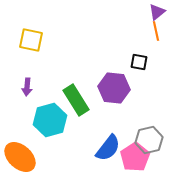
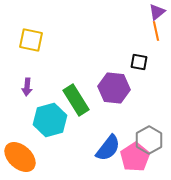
gray hexagon: rotated 16 degrees counterclockwise
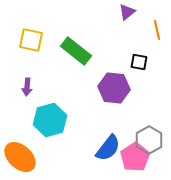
purple triangle: moved 30 px left
orange line: moved 1 px right, 1 px up
green rectangle: moved 49 px up; rotated 20 degrees counterclockwise
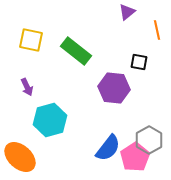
purple arrow: rotated 30 degrees counterclockwise
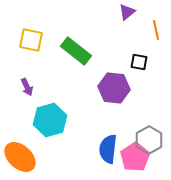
orange line: moved 1 px left
blue semicircle: moved 1 px down; rotated 148 degrees clockwise
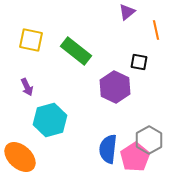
purple hexagon: moved 1 px right, 1 px up; rotated 20 degrees clockwise
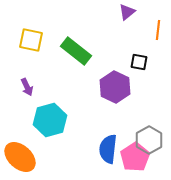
orange line: moved 2 px right; rotated 18 degrees clockwise
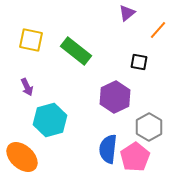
purple triangle: moved 1 px down
orange line: rotated 36 degrees clockwise
purple hexagon: moved 10 px down; rotated 8 degrees clockwise
gray hexagon: moved 13 px up
orange ellipse: moved 2 px right
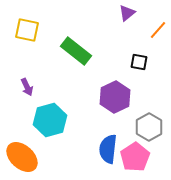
yellow square: moved 4 px left, 10 px up
